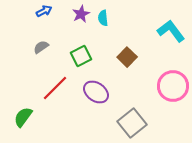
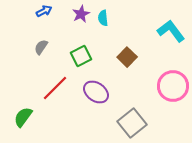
gray semicircle: rotated 21 degrees counterclockwise
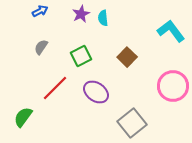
blue arrow: moved 4 px left
